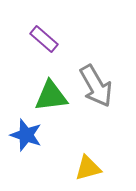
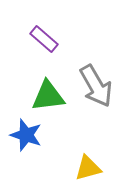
green triangle: moved 3 px left
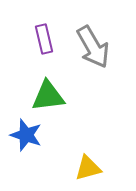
purple rectangle: rotated 36 degrees clockwise
gray arrow: moved 3 px left, 39 px up
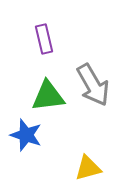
gray arrow: moved 38 px down
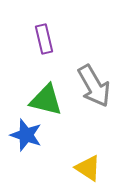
gray arrow: moved 1 px right, 1 px down
green triangle: moved 2 px left, 4 px down; rotated 21 degrees clockwise
yellow triangle: rotated 48 degrees clockwise
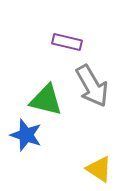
purple rectangle: moved 23 px right, 3 px down; rotated 64 degrees counterclockwise
gray arrow: moved 2 px left
yellow triangle: moved 11 px right, 1 px down
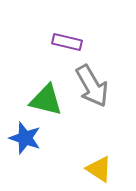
blue star: moved 1 px left, 3 px down
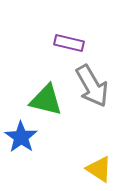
purple rectangle: moved 2 px right, 1 px down
blue star: moved 4 px left, 1 px up; rotated 16 degrees clockwise
